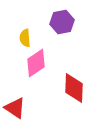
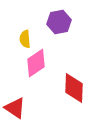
purple hexagon: moved 3 px left
yellow semicircle: moved 1 px down
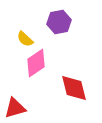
yellow semicircle: rotated 42 degrees counterclockwise
red diamond: rotated 16 degrees counterclockwise
red triangle: rotated 50 degrees counterclockwise
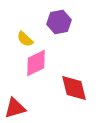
pink diamond: rotated 8 degrees clockwise
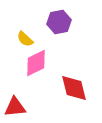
red triangle: moved 1 px up; rotated 10 degrees clockwise
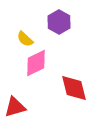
purple hexagon: rotated 20 degrees counterclockwise
red triangle: rotated 10 degrees counterclockwise
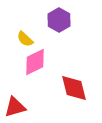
purple hexagon: moved 2 px up
pink diamond: moved 1 px left, 1 px up
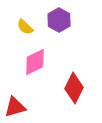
yellow semicircle: moved 12 px up
red diamond: rotated 40 degrees clockwise
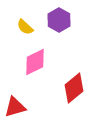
red diamond: rotated 24 degrees clockwise
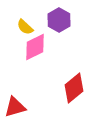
pink diamond: moved 15 px up
